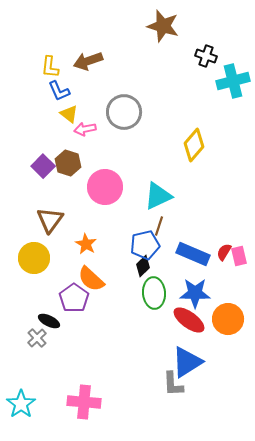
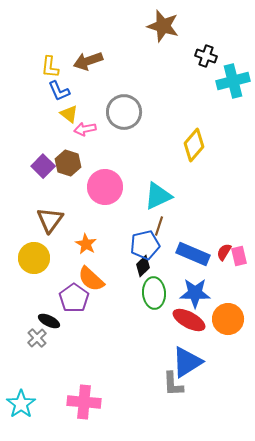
red ellipse: rotated 8 degrees counterclockwise
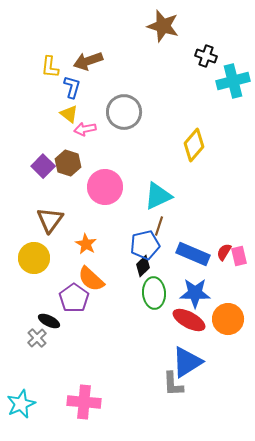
blue L-shape: moved 13 px right, 4 px up; rotated 140 degrees counterclockwise
cyan star: rotated 12 degrees clockwise
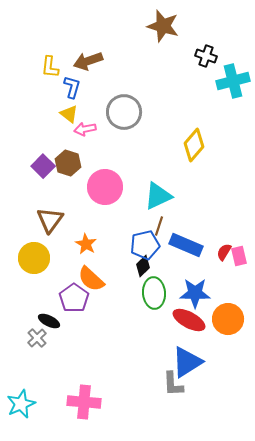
blue rectangle: moved 7 px left, 9 px up
